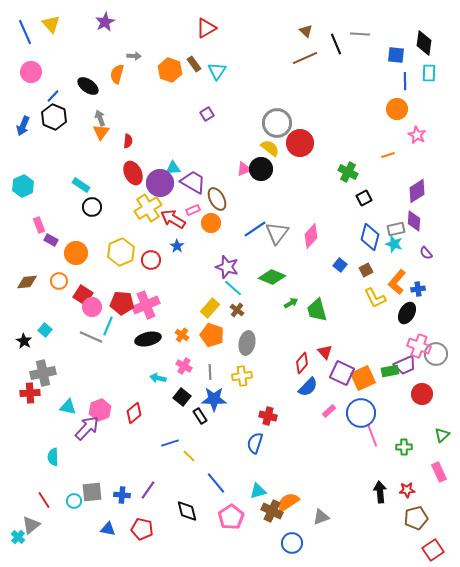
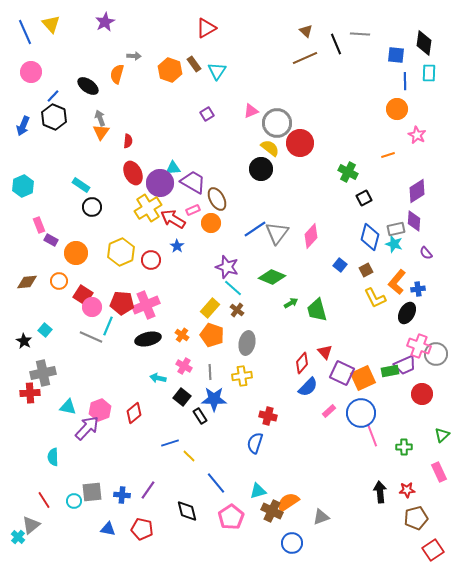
pink triangle at (244, 169): moved 7 px right, 58 px up
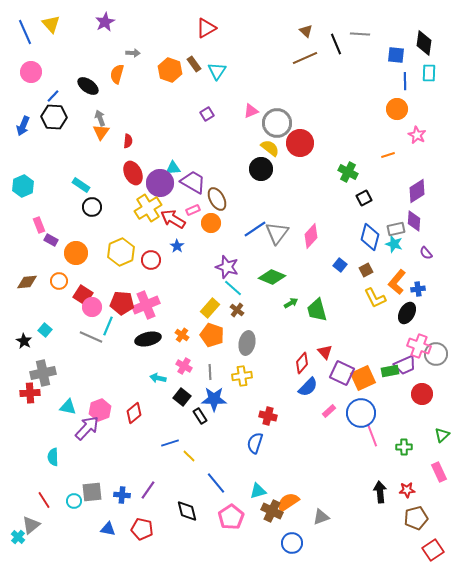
gray arrow at (134, 56): moved 1 px left, 3 px up
black hexagon at (54, 117): rotated 20 degrees counterclockwise
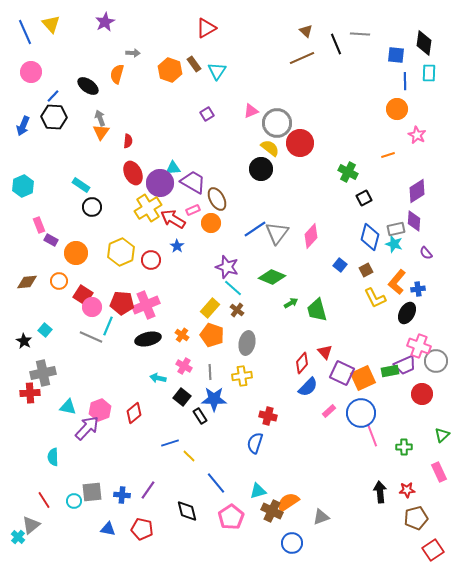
brown line at (305, 58): moved 3 px left
gray circle at (436, 354): moved 7 px down
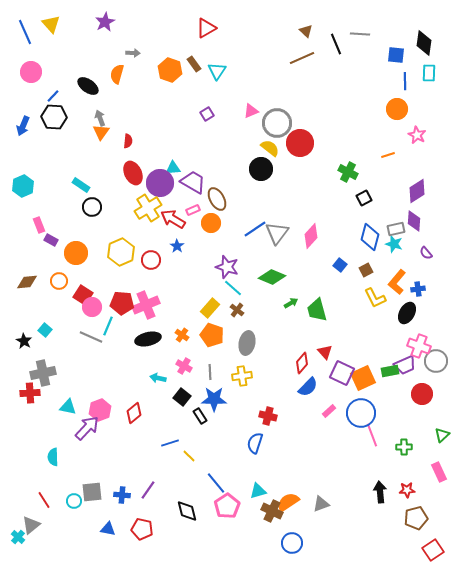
pink pentagon at (231, 517): moved 4 px left, 11 px up
gray triangle at (321, 517): moved 13 px up
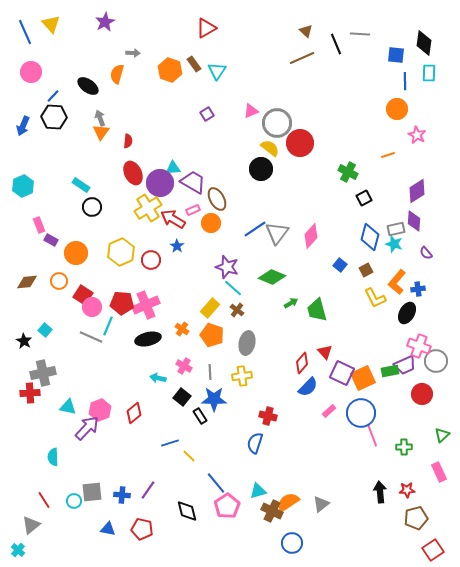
orange cross at (182, 335): moved 6 px up
gray triangle at (321, 504): rotated 18 degrees counterclockwise
cyan cross at (18, 537): moved 13 px down
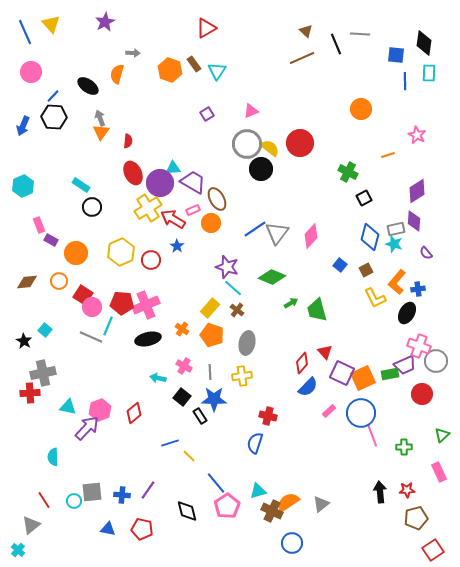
orange circle at (397, 109): moved 36 px left
gray circle at (277, 123): moved 30 px left, 21 px down
green rectangle at (390, 371): moved 3 px down
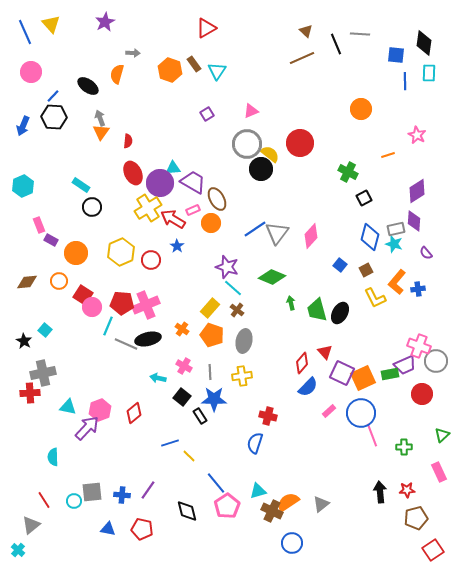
yellow semicircle at (270, 148): moved 6 px down
green arrow at (291, 303): rotated 72 degrees counterclockwise
black ellipse at (407, 313): moved 67 px left
gray line at (91, 337): moved 35 px right, 7 px down
gray ellipse at (247, 343): moved 3 px left, 2 px up
